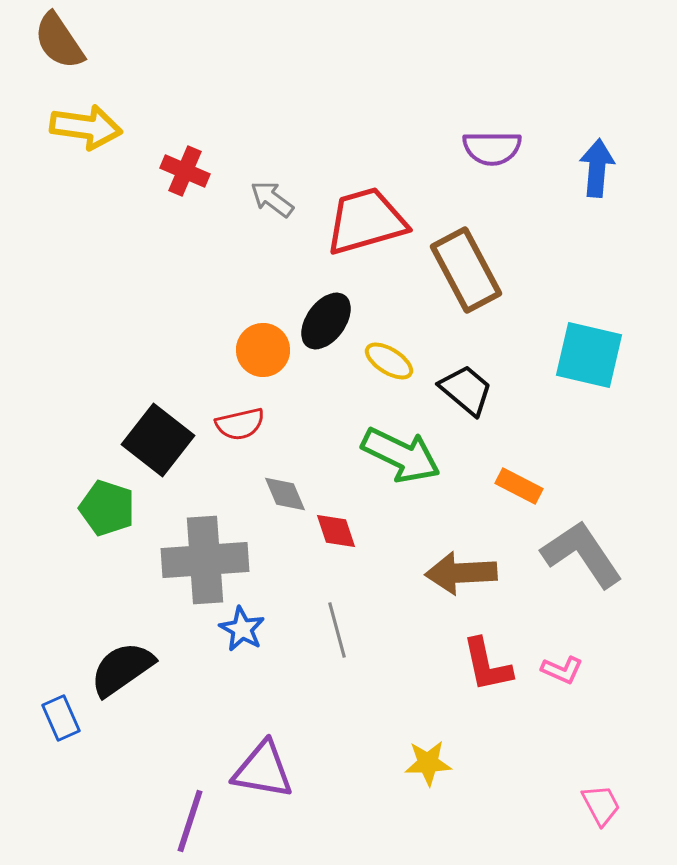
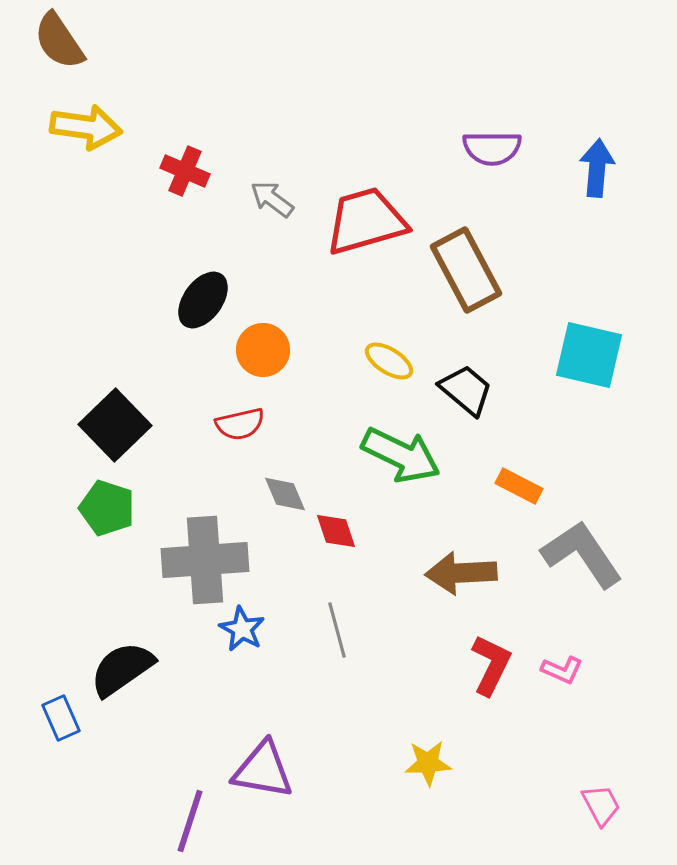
black ellipse: moved 123 px left, 21 px up
black square: moved 43 px left, 15 px up; rotated 8 degrees clockwise
red L-shape: moved 4 px right; rotated 142 degrees counterclockwise
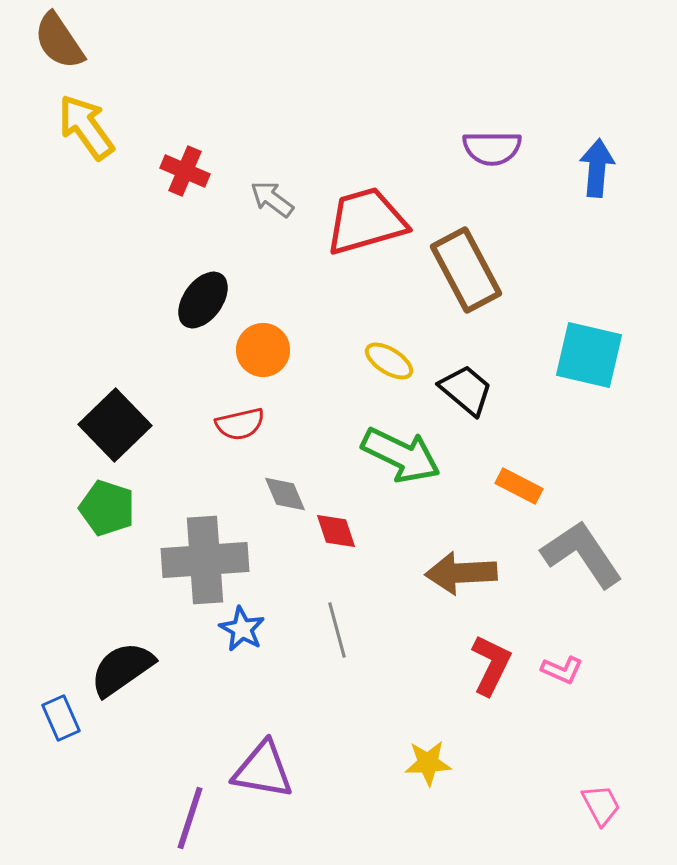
yellow arrow: rotated 134 degrees counterclockwise
purple line: moved 3 px up
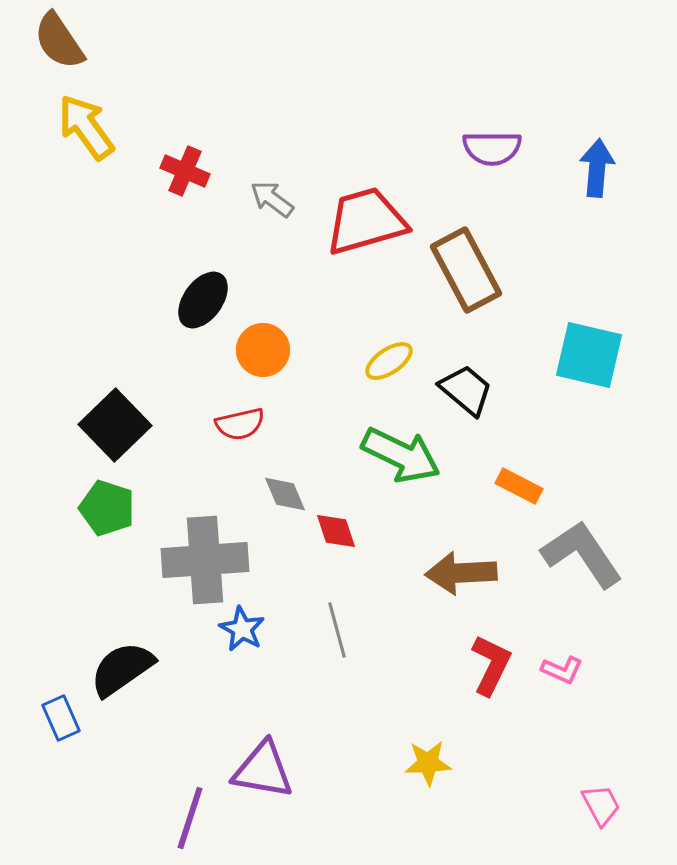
yellow ellipse: rotated 66 degrees counterclockwise
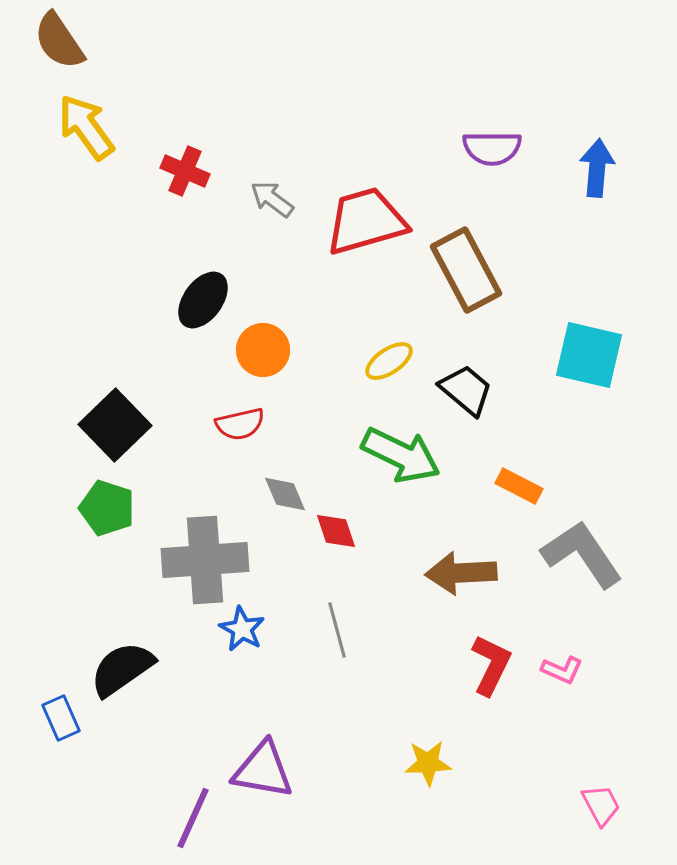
purple line: moved 3 px right; rotated 6 degrees clockwise
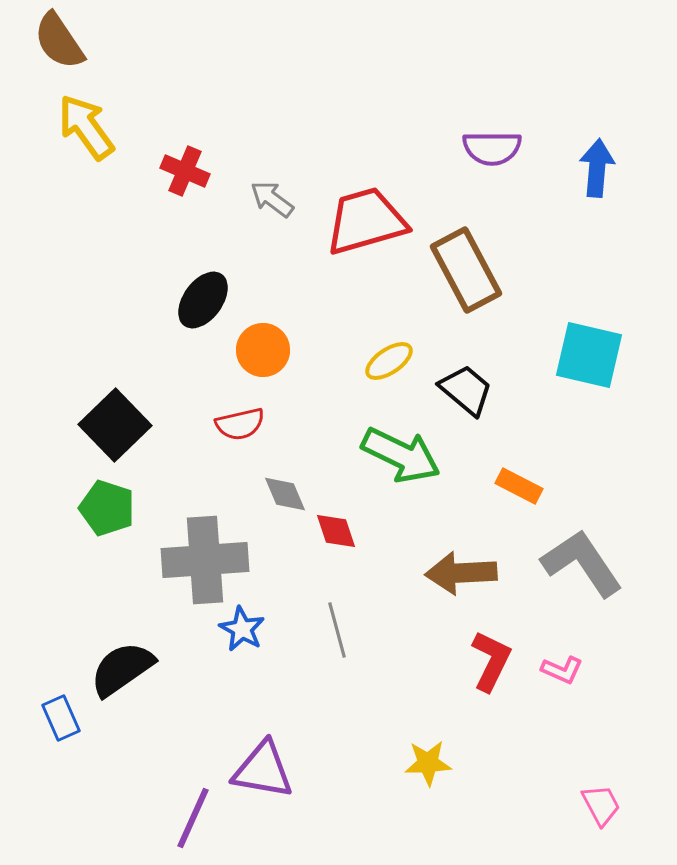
gray L-shape: moved 9 px down
red L-shape: moved 4 px up
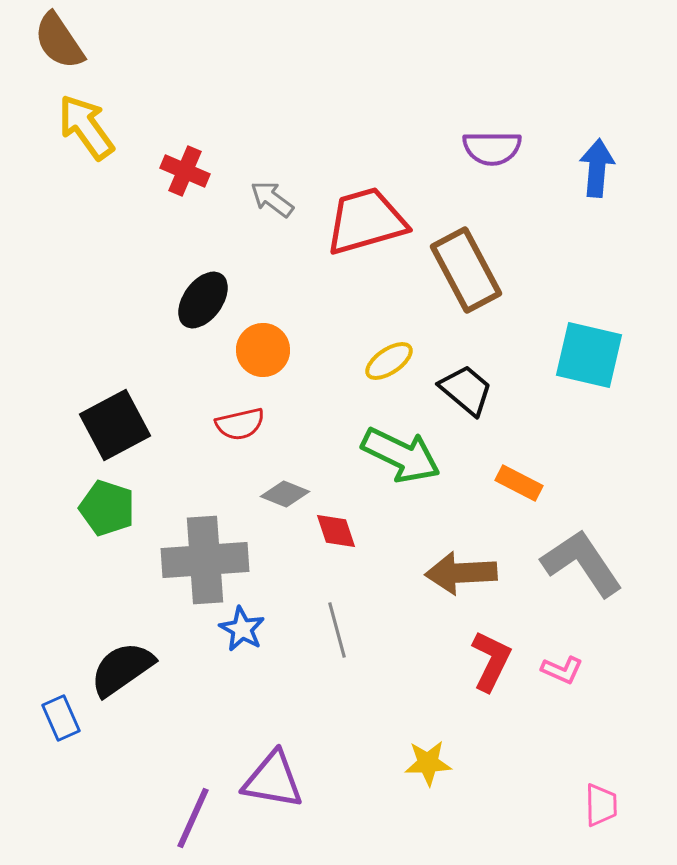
black square: rotated 16 degrees clockwise
orange rectangle: moved 3 px up
gray diamond: rotated 45 degrees counterclockwise
purple triangle: moved 10 px right, 10 px down
pink trapezoid: rotated 27 degrees clockwise
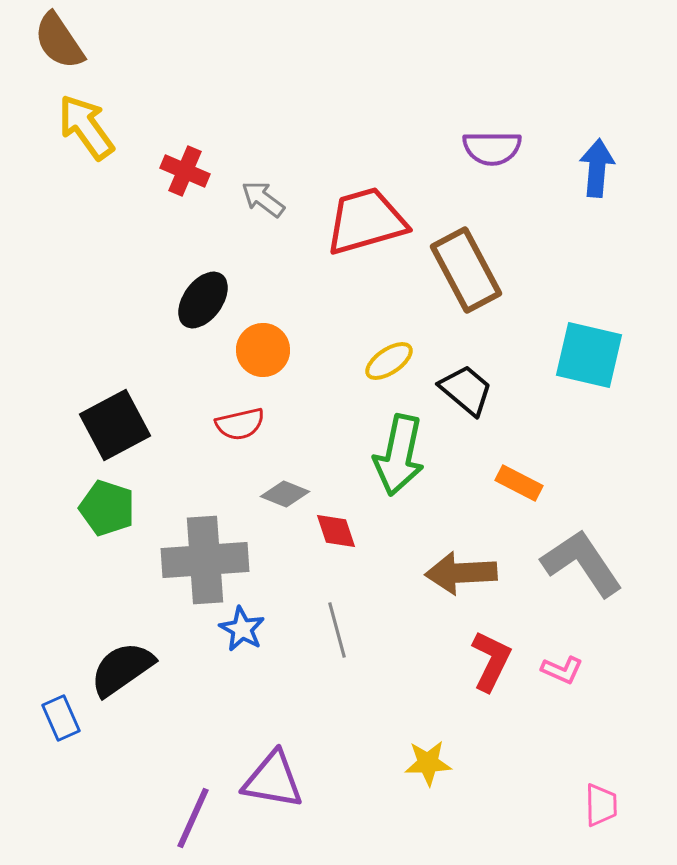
gray arrow: moved 9 px left
green arrow: moved 2 px left; rotated 76 degrees clockwise
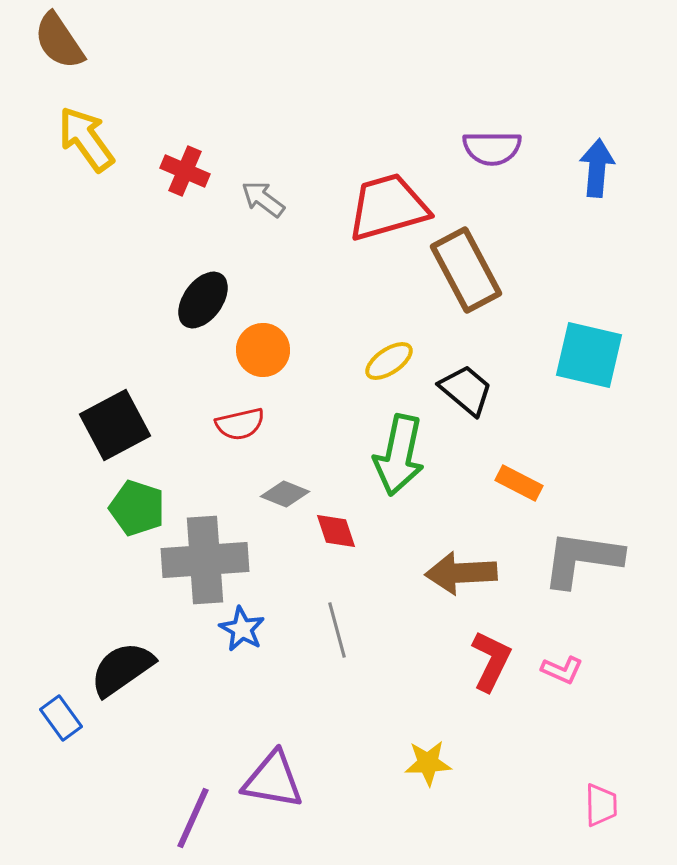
yellow arrow: moved 12 px down
red trapezoid: moved 22 px right, 14 px up
green pentagon: moved 30 px right
gray L-shape: moved 4 px up; rotated 48 degrees counterclockwise
blue rectangle: rotated 12 degrees counterclockwise
